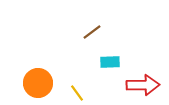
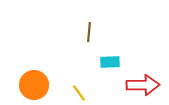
brown line: moved 3 px left; rotated 48 degrees counterclockwise
orange circle: moved 4 px left, 2 px down
yellow line: moved 2 px right
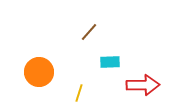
brown line: rotated 36 degrees clockwise
orange circle: moved 5 px right, 13 px up
yellow line: rotated 54 degrees clockwise
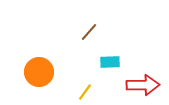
yellow line: moved 6 px right, 1 px up; rotated 18 degrees clockwise
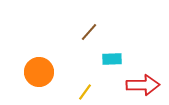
cyan rectangle: moved 2 px right, 3 px up
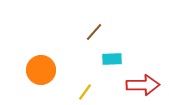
brown line: moved 5 px right
orange circle: moved 2 px right, 2 px up
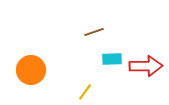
brown line: rotated 30 degrees clockwise
orange circle: moved 10 px left
red arrow: moved 3 px right, 19 px up
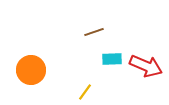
red arrow: rotated 24 degrees clockwise
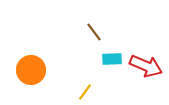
brown line: rotated 72 degrees clockwise
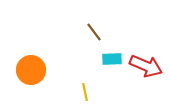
yellow line: rotated 48 degrees counterclockwise
